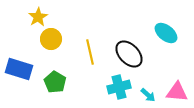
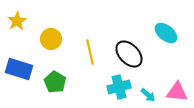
yellow star: moved 21 px left, 4 px down
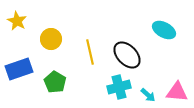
yellow star: rotated 12 degrees counterclockwise
cyan ellipse: moved 2 px left, 3 px up; rotated 10 degrees counterclockwise
black ellipse: moved 2 px left, 1 px down
blue rectangle: rotated 36 degrees counterclockwise
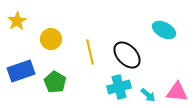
yellow star: rotated 12 degrees clockwise
blue rectangle: moved 2 px right, 2 px down
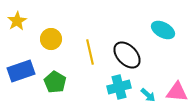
cyan ellipse: moved 1 px left
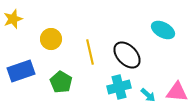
yellow star: moved 4 px left, 2 px up; rotated 12 degrees clockwise
green pentagon: moved 6 px right
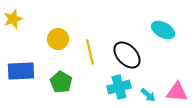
yellow circle: moved 7 px right
blue rectangle: rotated 16 degrees clockwise
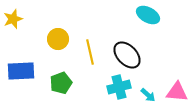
cyan ellipse: moved 15 px left, 15 px up
green pentagon: moved 1 px down; rotated 20 degrees clockwise
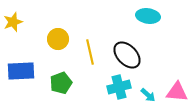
cyan ellipse: moved 1 px down; rotated 20 degrees counterclockwise
yellow star: moved 3 px down
